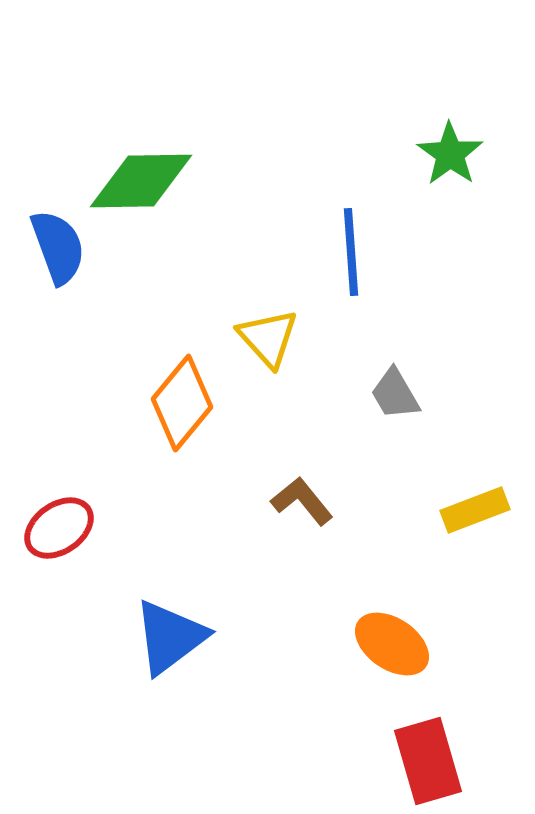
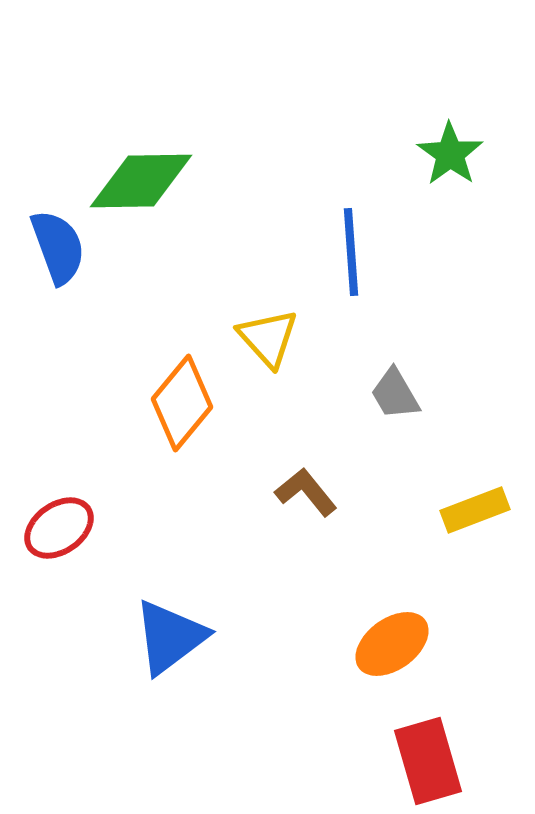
brown L-shape: moved 4 px right, 9 px up
orange ellipse: rotated 70 degrees counterclockwise
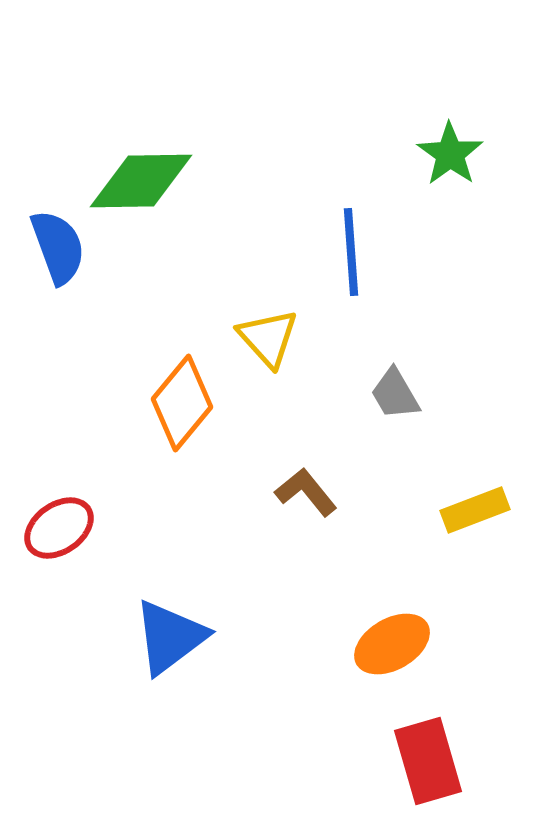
orange ellipse: rotated 6 degrees clockwise
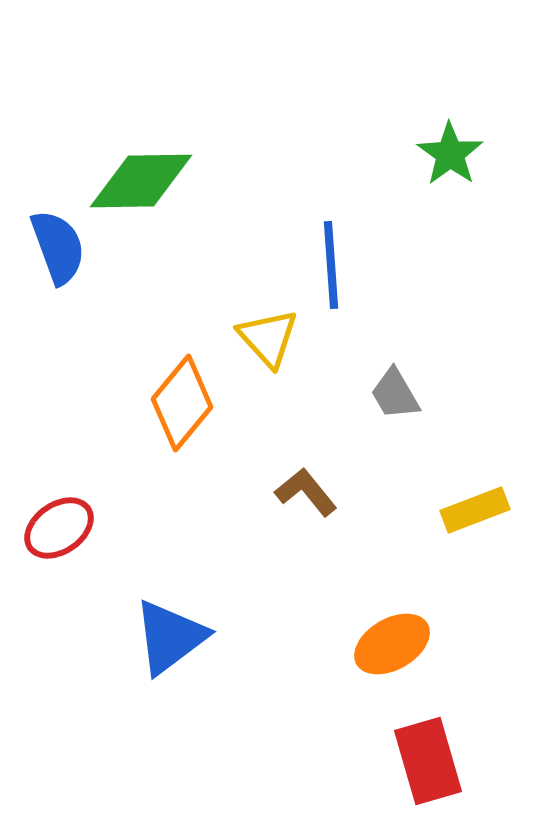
blue line: moved 20 px left, 13 px down
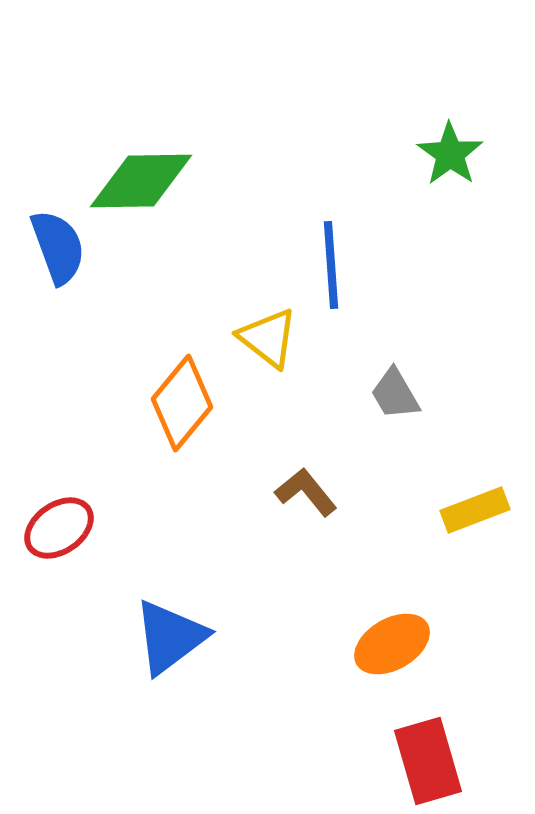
yellow triangle: rotated 10 degrees counterclockwise
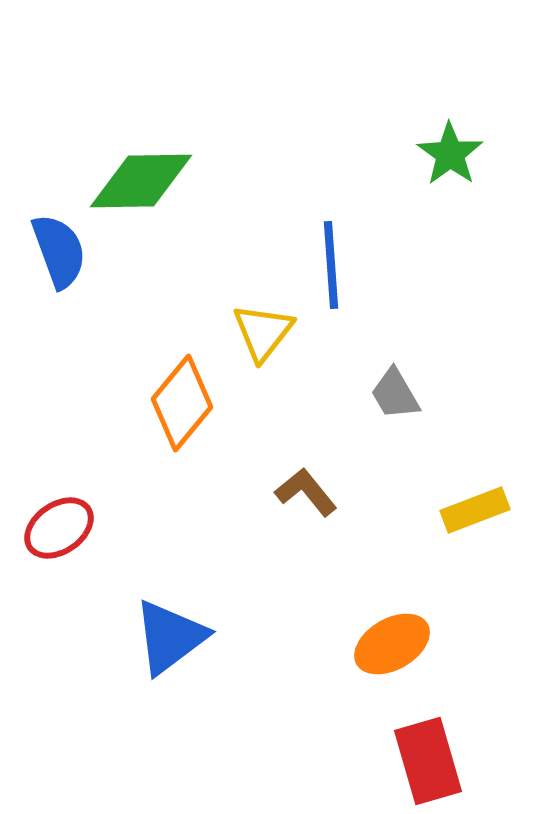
blue semicircle: moved 1 px right, 4 px down
yellow triangle: moved 5 px left, 6 px up; rotated 30 degrees clockwise
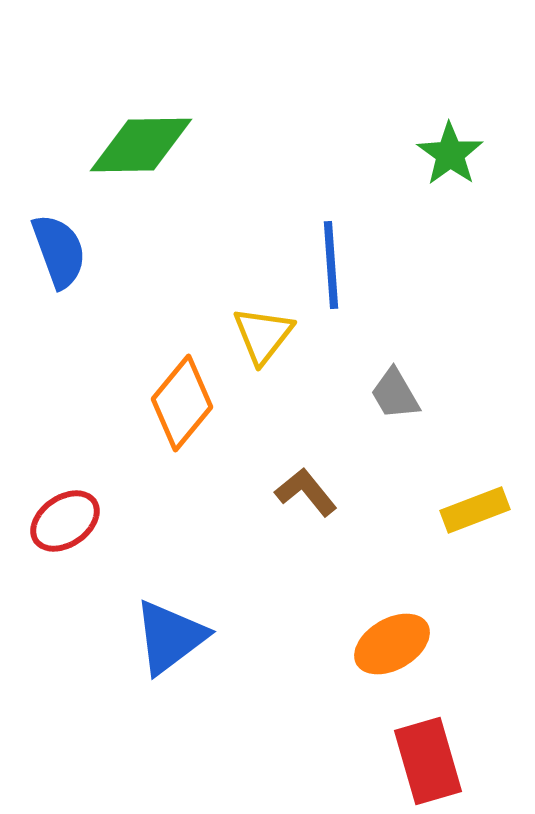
green diamond: moved 36 px up
yellow triangle: moved 3 px down
red ellipse: moved 6 px right, 7 px up
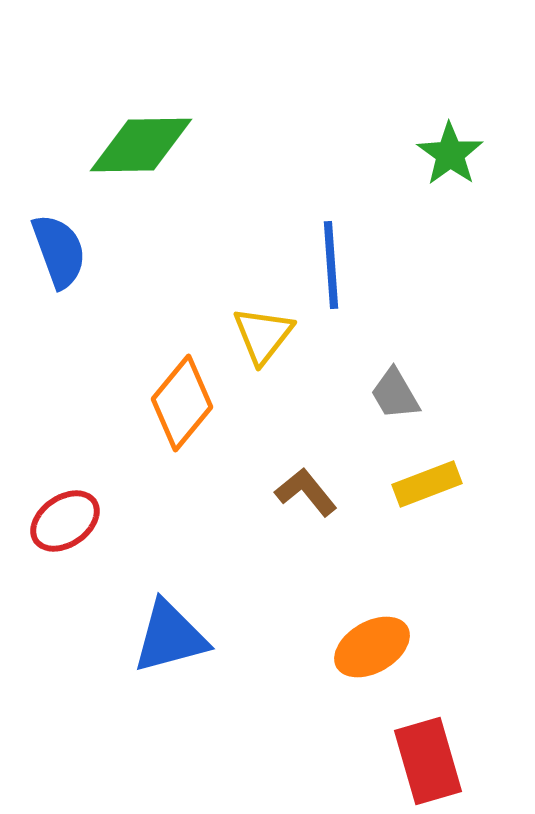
yellow rectangle: moved 48 px left, 26 px up
blue triangle: rotated 22 degrees clockwise
orange ellipse: moved 20 px left, 3 px down
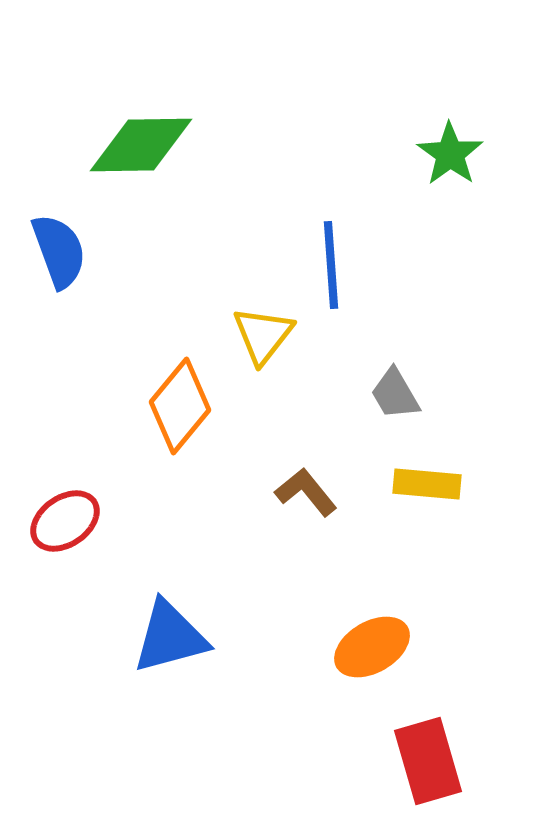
orange diamond: moved 2 px left, 3 px down
yellow rectangle: rotated 26 degrees clockwise
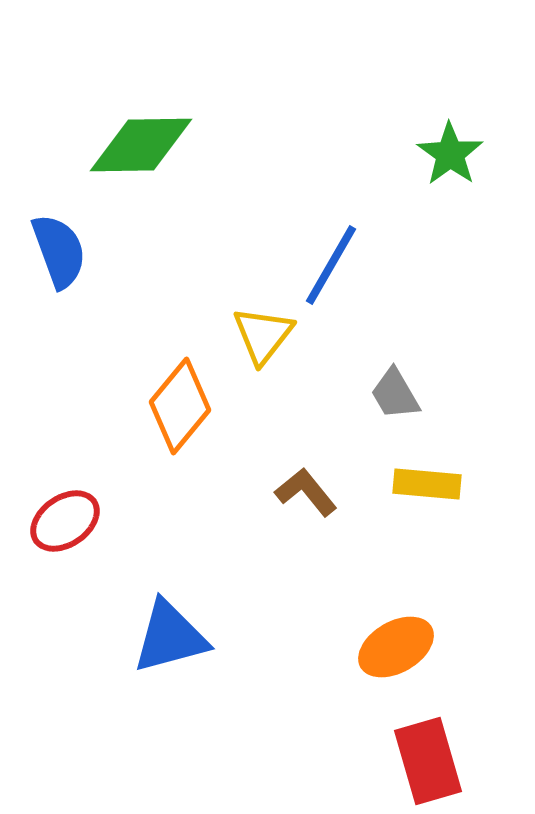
blue line: rotated 34 degrees clockwise
orange ellipse: moved 24 px right
